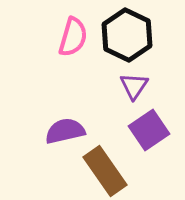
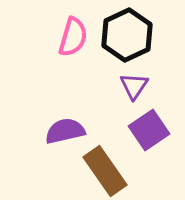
black hexagon: rotated 9 degrees clockwise
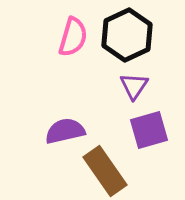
purple square: rotated 18 degrees clockwise
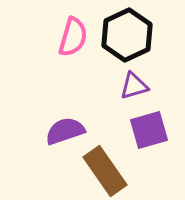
purple triangle: rotated 40 degrees clockwise
purple semicircle: rotated 6 degrees counterclockwise
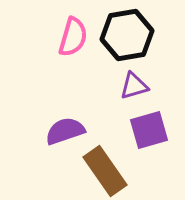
black hexagon: rotated 15 degrees clockwise
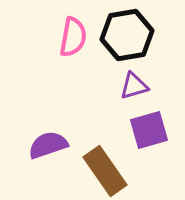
pink semicircle: rotated 6 degrees counterclockwise
purple semicircle: moved 17 px left, 14 px down
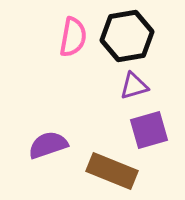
black hexagon: moved 1 px down
brown rectangle: moved 7 px right; rotated 33 degrees counterclockwise
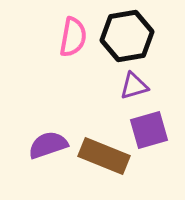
brown rectangle: moved 8 px left, 15 px up
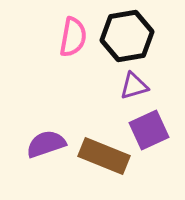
purple square: rotated 9 degrees counterclockwise
purple semicircle: moved 2 px left, 1 px up
